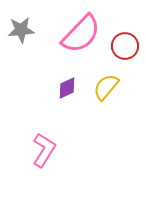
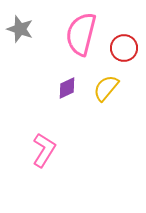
gray star: moved 1 px left, 1 px up; rotated 24 degrees clockwise
pink semicircle: rotated 150 degrees clockwise
red circle: moved 1 px left, 2 px down
yellow semicircle: moved 1 px down
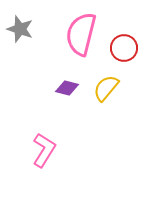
purple diamond: rotated 40 degrees clockwise
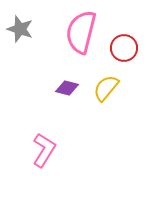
pink semicircle: moved 2 px up
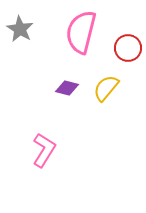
gray star: rotated 12 degrees clockwise
red circle: moved 4 px right
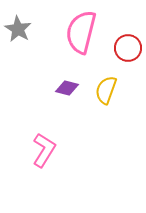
gray star: moved 2 px left
yellow semicircle: moved 2 px down; rotated 20 degrees counterclockwise
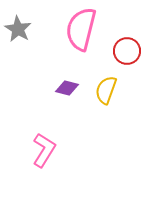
pink semicircle: moved 3 px up
red circle: moved 1 px left, 3 px down
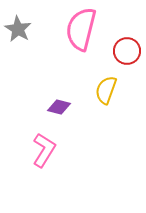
purple diamond: moved 8 px left, 19 px down
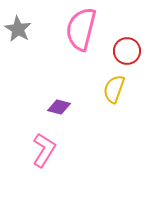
yellow semicircle: moved 8 px right, 1 px up
